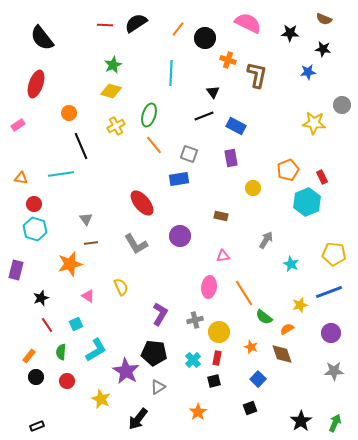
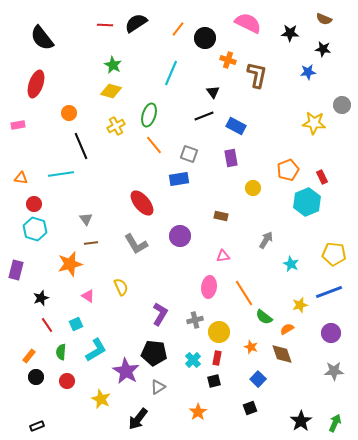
green star at (113, 65): rotated 18 degrees counterclockwise
cyan line at (171, 73): rotated 20 degrees clockwise
pink rectangle at (18, 125): rotated 24 degrees clockwise
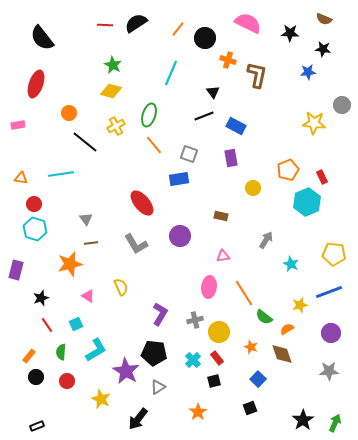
black line at (81, 146): moved 4 px right, 4 px up; rotated 28 degrees counterclockwise
red rectangle at (217, 358): rotated 48 degrees counterclockwise
gray star at (334, 371): moved 5 px left
black star at (301, 421): moved 2 px right, 1 px up
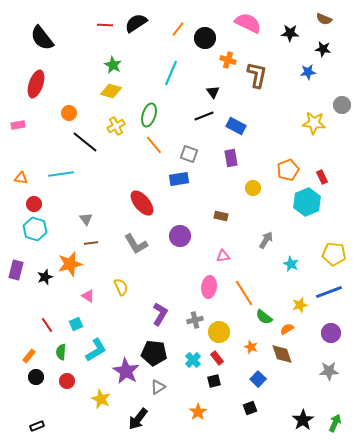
black star at (41, 298): moved 4 px right, 21 px up
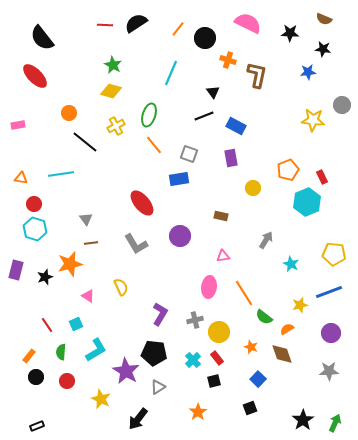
red ellipse at (36, 84): moved 1 px left, 8 px up; rotated 64 degrees counterclockwise
yellow star at (314, 123): moved 1 px left, 3 px up
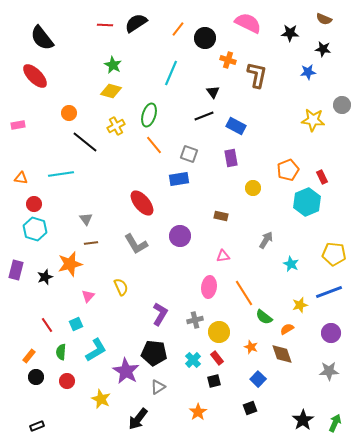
pink triangle at (88, 296): rotated 40 degrees clockwise
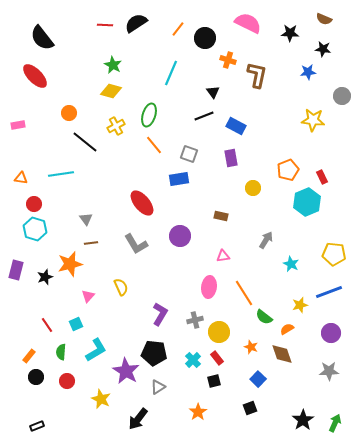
gray circle at (342, 105): moved 9 px up
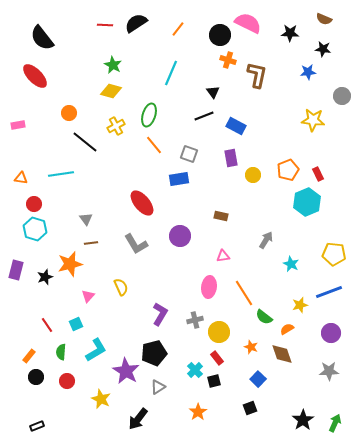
black circle at (205, 38): moved 15 px right, 3 px up
red rectangle at (322, 177): moved 4 px left, 3 px up
yellow circle at (253, 188): moved 13 px up
black pentagon at (154, 353): rotated 20 degrees counterclockwise
cyan cross at (193, 360): moved 2 px right, 10 px down
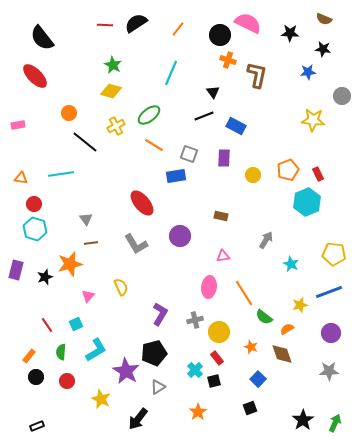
green ellipse at (149, 115): rotated 35 degrees clockwise
orange line at (154, 145): rotated 18 degrees counterclockwise
purple rectangle at (231, 158): moved 7 px left; rotated 12 degrees clockwise
blue rectangle at (179, 179): moved 3 px left, 3 px up
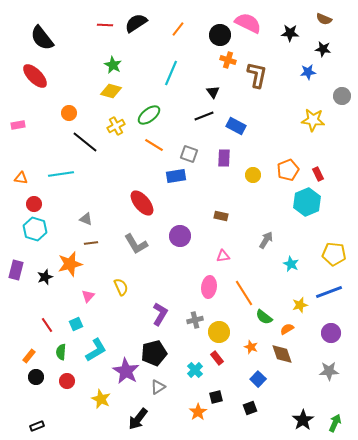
gray triangle at (86, 219): rotated 32 degrees counterclockwise
black square at (214, 381): moved 2 px right, 16 px down
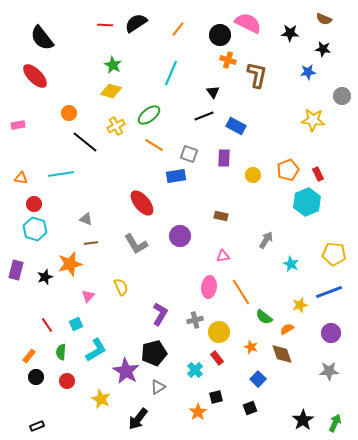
orange line at (244, 293): moved 3 px left, 1 px up
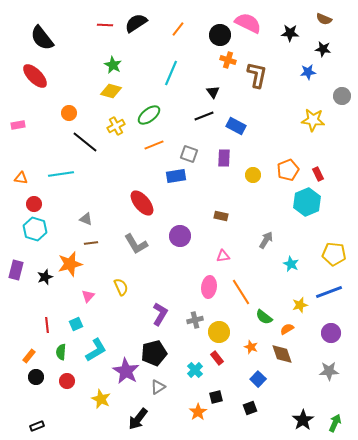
orange line at (154, 145): rotated 54 degrees counterclockwise
red line at (47, 325): rotated 28 degrees clockwise
